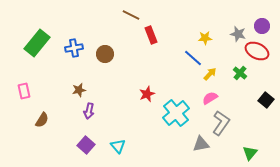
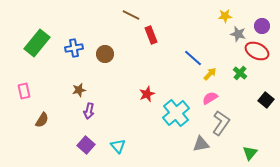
yellow star: moved 20 px right, 22 px up
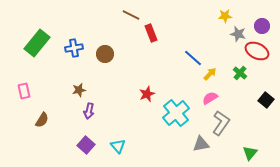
red rectangle: moved 2 px up
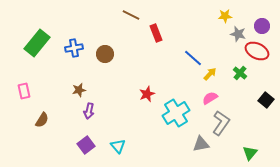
red rectangle: moved 5 px right
cyan cross: rotated 8 degrees clockwise
purple square: rotated 12 degrees clockwise
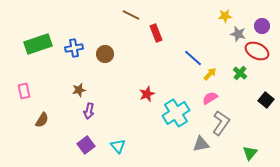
green rectangle: moved 1 px right, 1 px down; rotated 32 degrees clockwise
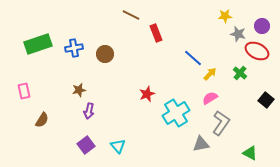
green triangle: rotated 42 degrees counterclockwise
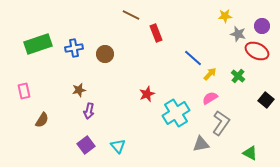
green cross: moved 2 px left, 3 px down
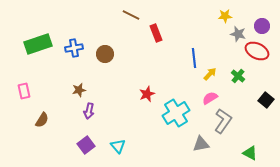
blue line: moved 1 px right; rotated 42 degrees clockwise
gray L-shape: moved 2 px right, 2 px up
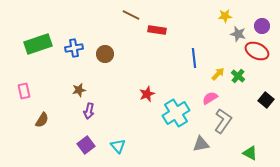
red rectangle: moved 1 px right, 3 px up; rotated 60 degrees counterclockwise
yellow arrow: moved 8 px right
